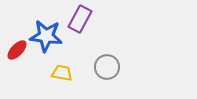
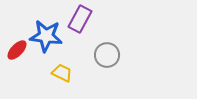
gray circle: moved 12 px up
yellow trapezoid: rotated 15 degrees clockwise
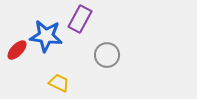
yellow trapezoid: moved 3 px left, 10 px down
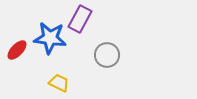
blue star: moved 4 px right, 2 px down
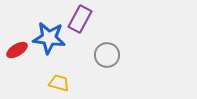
blue star: moved 1 px left
red ellipse: rotated 15 degrees clockwise
yellow trapezoid: rotated 10 degrees counterclockwise
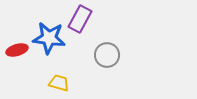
red ellipse: rotated 15 degrees clockwise
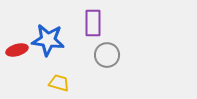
purple rectangle: moved 13 px right, 4 px down; rotated 28 degrees counterclockwise
blue star: moved 1 px left, 2 px down
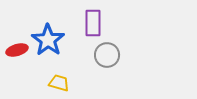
blue star: rotated 28 degrees clockwise
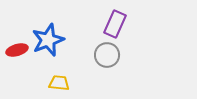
purple rectangle: moved 22 px right, 1 px down; rotated 24 degrees clockwise
blue star: rotated 16 degrees clockwise
yellow trapezoid: rotated 10 degrees counterclockwise
